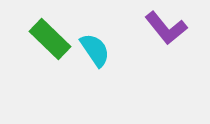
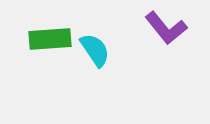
green rectangle: rotated 48 degrees counterclockwise
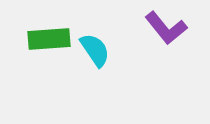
green rectangle: moved 1 px left
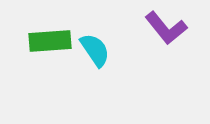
green rectangle: moved 1 px right, 2 px down
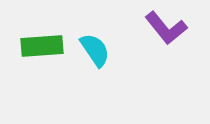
green rectangle: moved 8 px left, 5 px down
